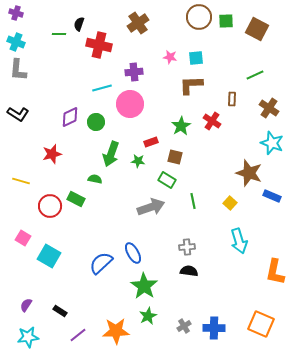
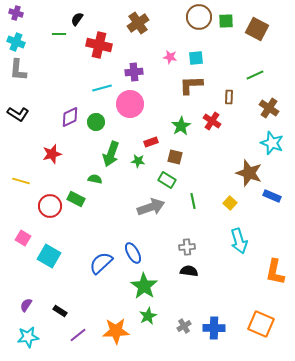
black semicircle at (79, 24): moved 2 px left, 5 px up; rotated 16 degrees clockwise
brown rectangle at (232, 99): moved 3 px left, 2 px up
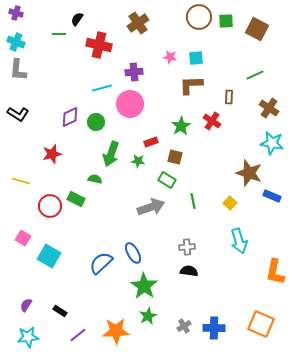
cyan star at (272, 143): rotated 10 degrees counterclockwise
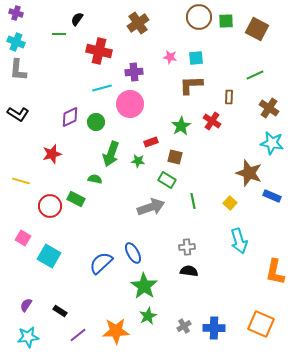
red cross at (99, 45): moved 6 px down
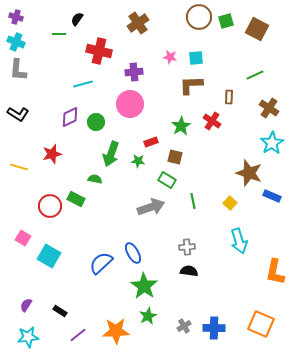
purple cross at (16, 13): moved 4 px down
green square at (226, 21): rotated 14 degrees counterclockwise
cyan line at (102, 88): moved 19 px left, 4 px up
cyan star at (272, 143): rotated 30 degrees clockwise
yellow line at (21, 181): moved 2 px left, 14 px up
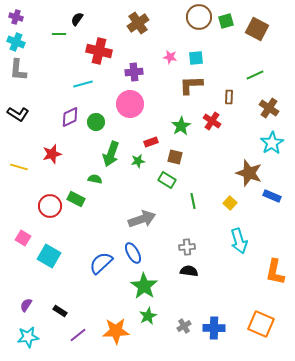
green star at (138, 161): rotated 16 degrees counterclockwise
gray arrow at (151, 207): moved 9 px left, 12 px down
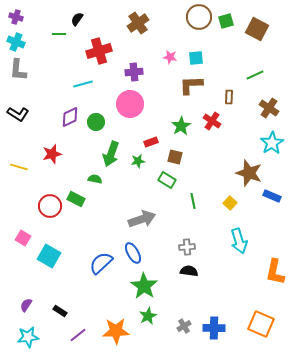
red cross at (99, 51): rotated 30 degrees counterclockwise
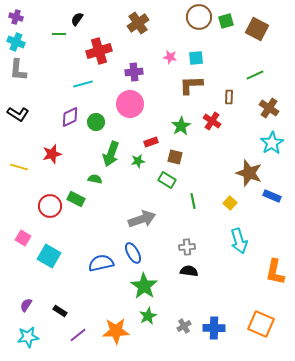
blue semicircle at (101, 263): rotated 30 degrees clockwise
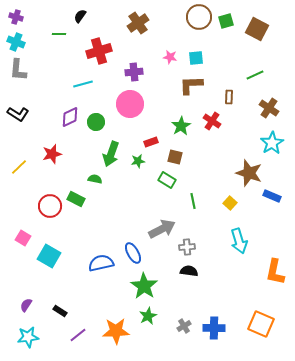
black semicircle at (77, 19): moved 3 px right, 3 px up
yellow line at (19, 167): rotated 60 degrees counterclockwise
gray arrow at (142, 219): moved 20 px right, 10 px down; rotated 8 degrees counterclockwise
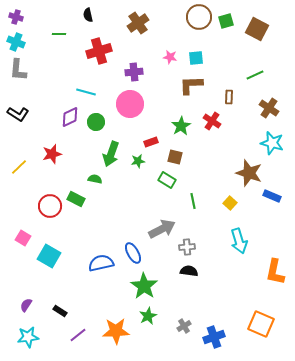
black semicircle at (80, 16): moved 8 px right, 1 px up; rotated 48 degrees counterclockwise
cyan line at (83, 84): moved 3 px right, 8 px down; rotated 30 degrees clockwise
cyan star at (272, 143): rotated 25 degrees counterclockwise
blue cross at (214, 328): moved 9 px down; rotated 20 degrees counterclockwise
